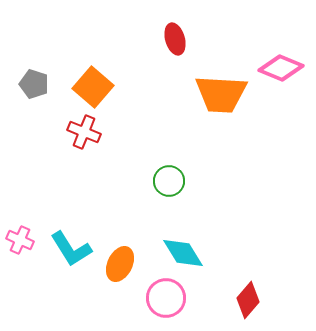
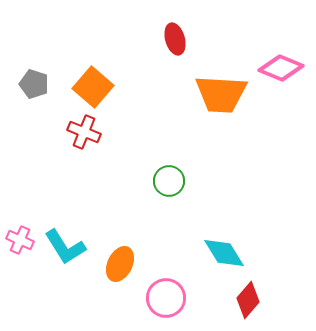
cyan L-shape: moved 6 px left, 2 px up
cyan diamond: moved 41 px right
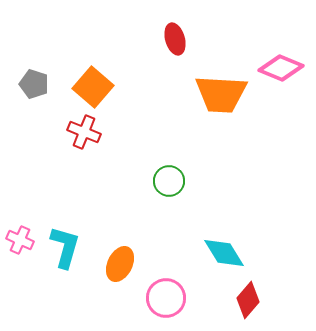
cyan L-shape: rotated 132 degrees counterclockwise
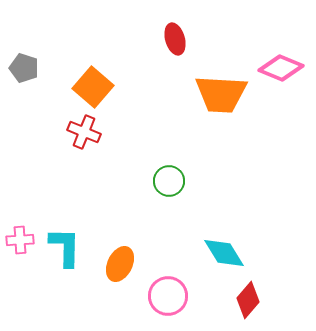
gray pentagon: moved 10 px left, 16 px up
pink cross: rotated 28 degrees counterclockwise
cyan L-shape: rotated 15 degrees counterclockwise
pink circle: moved 2 px right, 2 px up
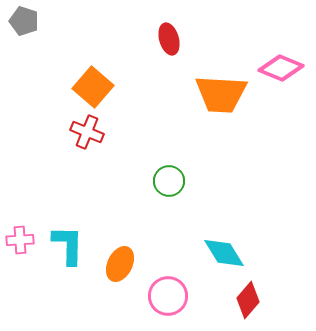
red ellipse: moved 6 px left
gray pentagon: moved 47 px up
red cross: moved 3 px right
cyan L-shape: moved 3 px right, 2 px up
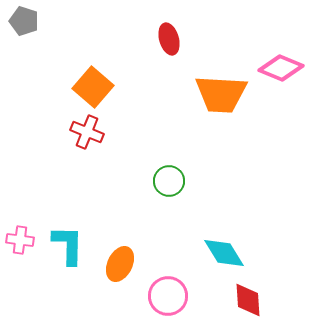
pink cross: rotated 12 degrees clockwise
red diamond: rotated 45 degrees counterclockwise
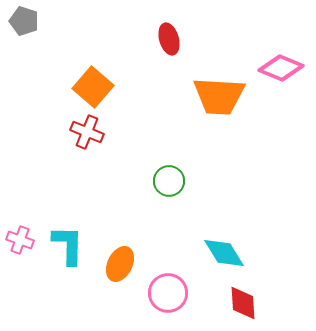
orange trapezoid: moved 2 px left, 2 px down
pink cross: rotated 12 degrees clockwise
pink circle: moved 3 px up
red diamond: moved 5 px left, 3 px down
